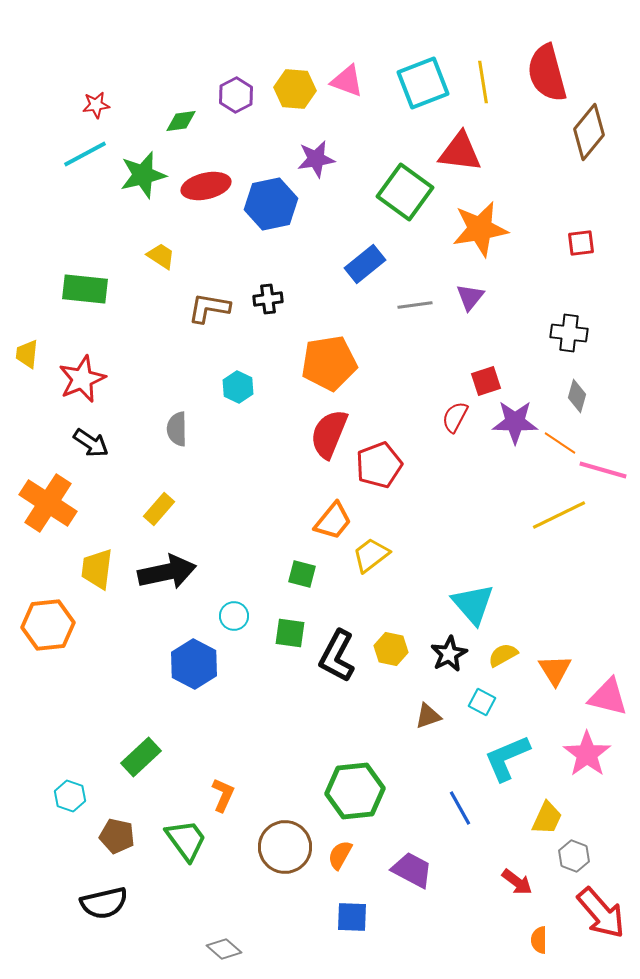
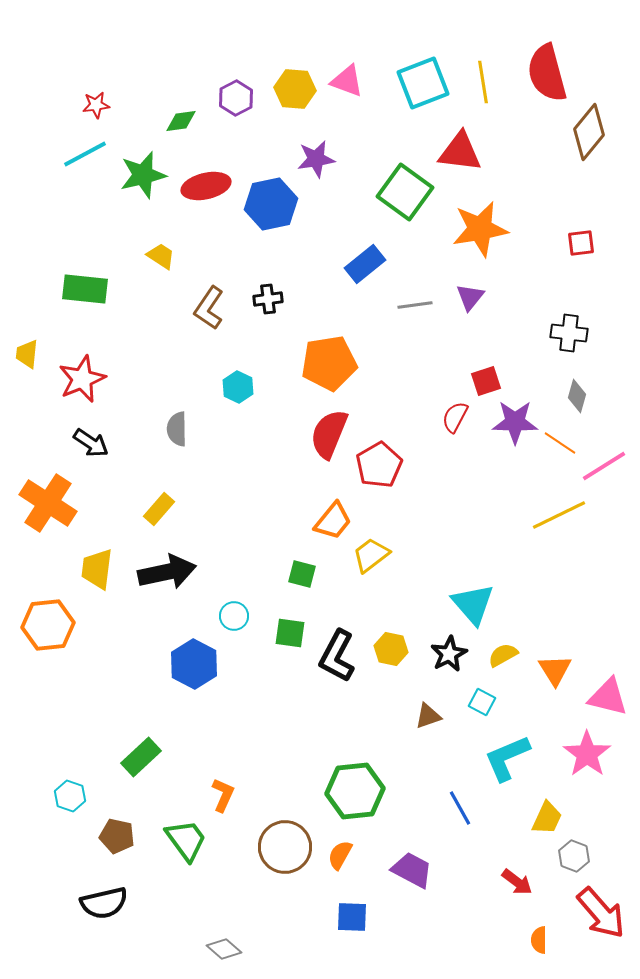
purple hexagon at (236, 95): moved 3 px down
brown L-shape at (209, 308): rotated 66 degrees counterclockwise
red pentagon at (379, 465): rotated 9 degrees counterclockwise
pink line at (603, 470): moved 1 px right, 4 px up; rotated 48 degrees counterclockwise
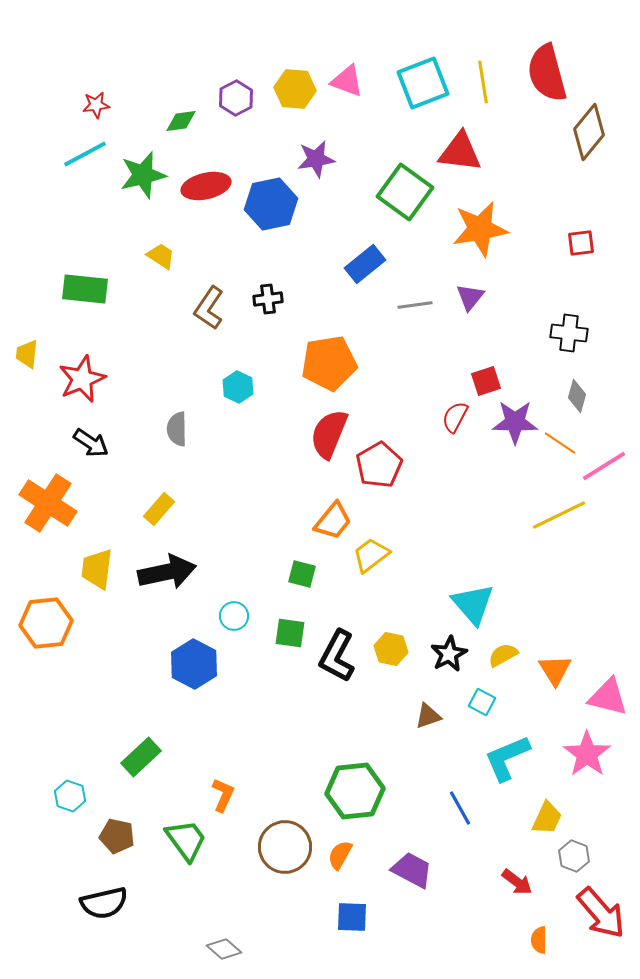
orange hexagon at (48, 625): moved 2 px left, 2 px up
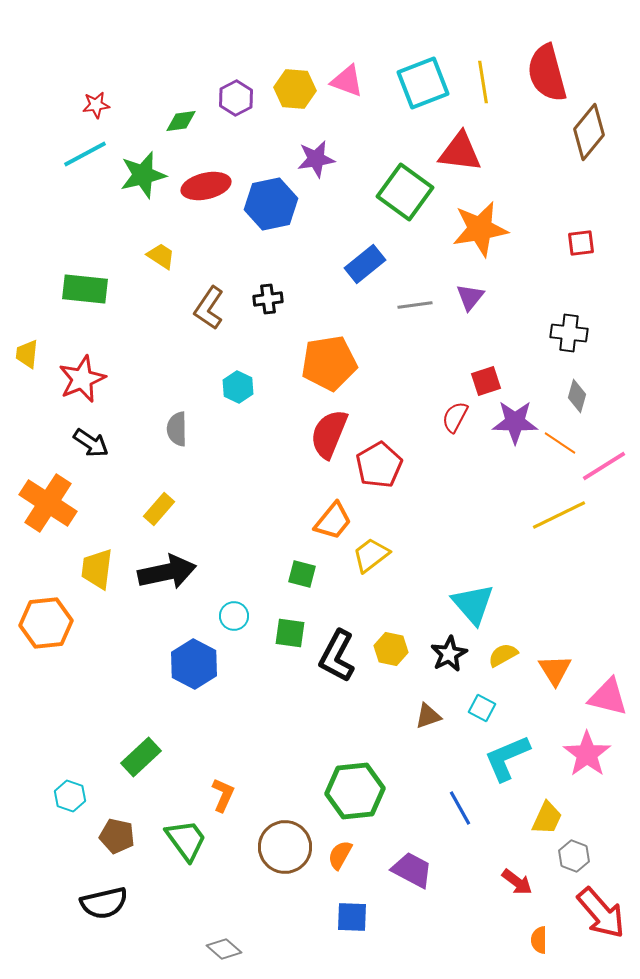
cyan square at (482, 702): moved 6 px down
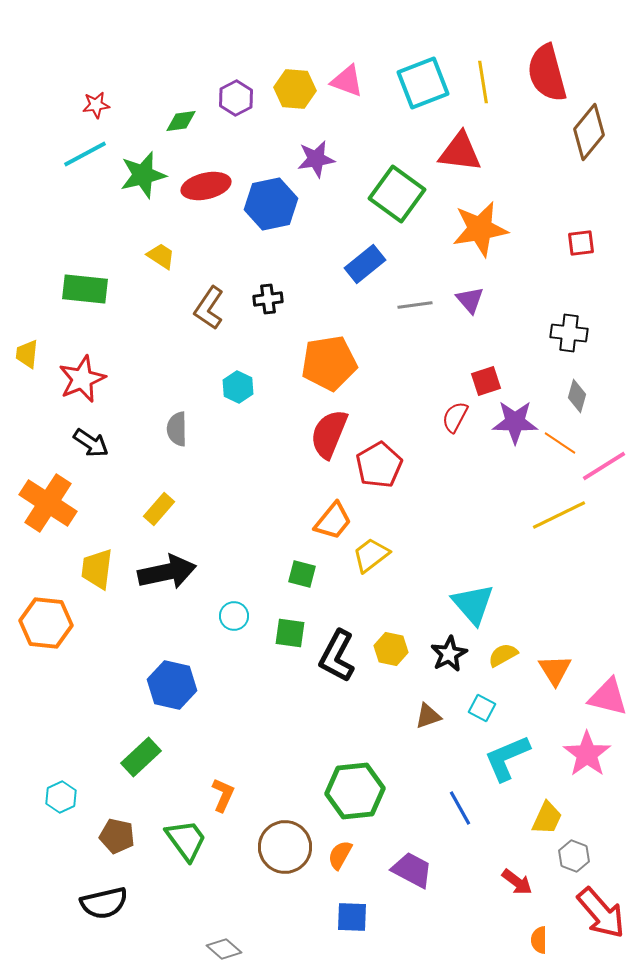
green square at (405, 192): moved 8 px left, 2 px down
purple triangle at (470, 297): moved 3 px down; rotated 20 degrees counterclockwise
orange hexagon at (46, 623): rotated 12 degrees clockwise
blue hexagon at (194, 664): moved 22 px left, 21 px down; rotated 15 degrees counterclockwise
cyan hexagon at (70, 796): moved 9 px left, 1 px down; rotated 16 degrees clockwise
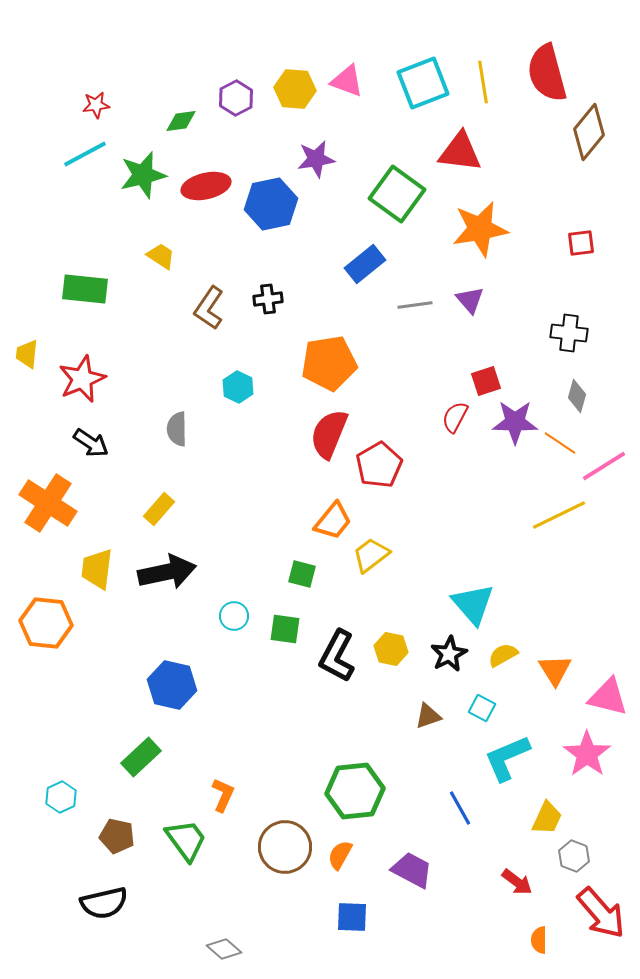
green square at (290, 633): moved 5 px left, 4 px up
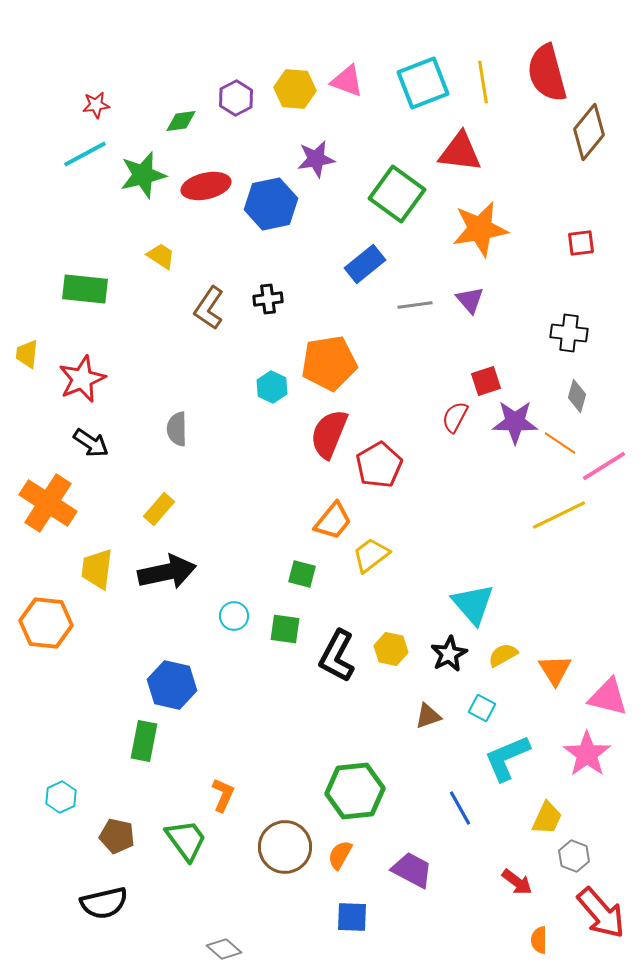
cyan hexagon at (238, 387): moved 34 px right
green rectangle at (141, 757): moved 3 px right, 16 px up; rotated 36 degrees counterclockwise
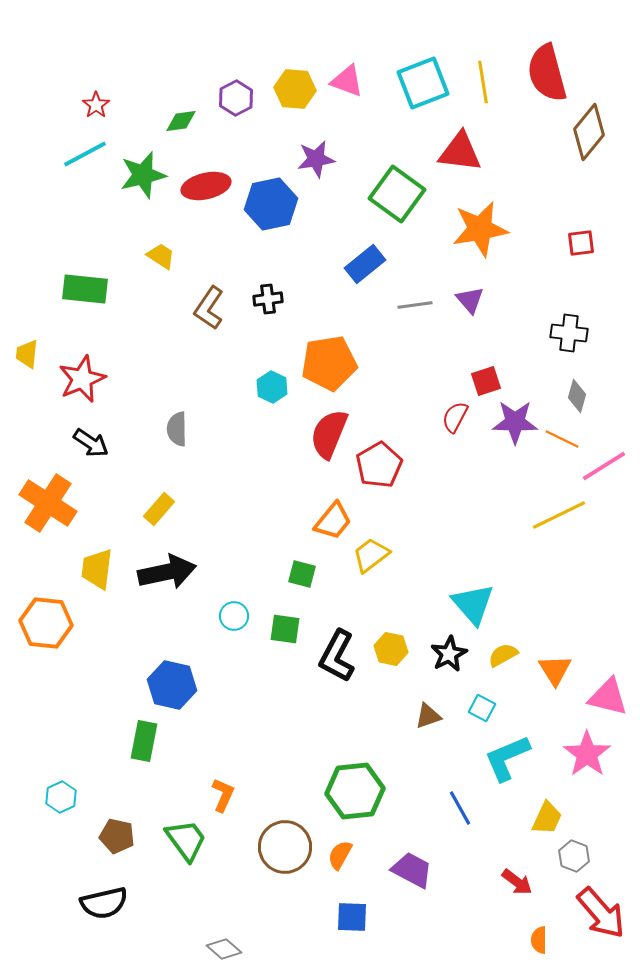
red star at (96, 105): rotated 28 degrees counterclockwise
orange line at (560, 443): moved 2 px right, 4 px up; rotated 8 degrees counterclockwise
